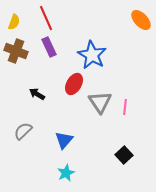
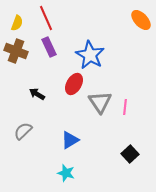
yellow semicircle: moved 3 px right, 1 px down
blue star: moved 2 px left
blue triangle: moved 6 px right; rotated 18 degrees clockwise
black square: moved 6 px right, 1 px up
cyan star: rotated 30 degrees counterclockwise
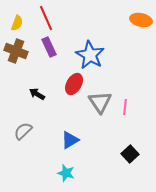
orange ellipse: rotated 35 degrees counterclockwise
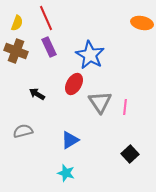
orange ellipse: moved 1 px right, 3 px down
gray semicircle: rotated 30 degrees clockwise
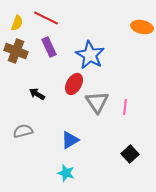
red line: rotated 40 degrees counterclockwise
orange ellipse: moved 4 px down
gray triangle: moved 3 px left
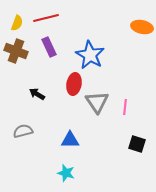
red line: rotated 40 degrees counterclockwise
red ellipse: rotated 20 degrees counterclockwise
blue triangle: rotated 30 degrees clockwise
black square: moved 7 px right, 10 px up; rotated 30 degrees counterclockwise
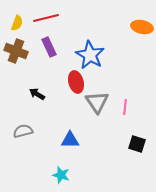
red ellipse: moved 2 px right, 2 px up; rotated 25 degrees counterclockwise
cyan star: moved 5 px left, 2 px down
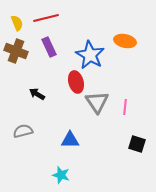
yellow semicircle: rotated 42 degrees counterclockwise
orange ellipse: moved 17 px left, 14 px down
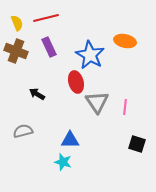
cyan star: moved 2 px right, 13 px up
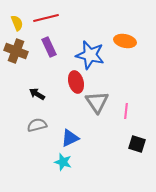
blue star: rotated 16 degrees counterclockwise
pink line: moved 1 px right, 4 px down
gray semicircle: moved 14 px right, 6 px up
blue triangle: moved 2 px up; rotated 24 degrees counterclockwise
